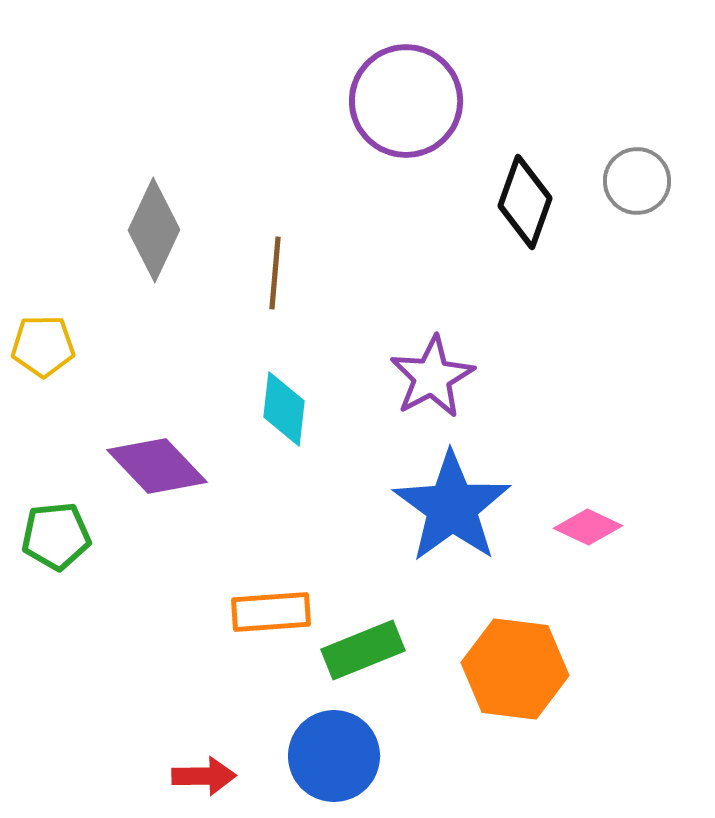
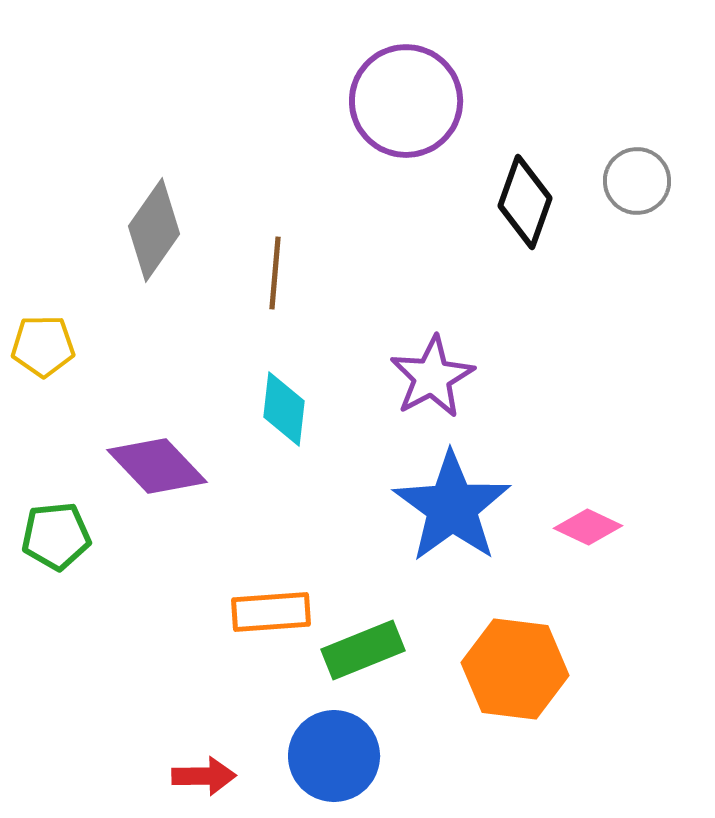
gray diamond: rotated 10 degrees clockwise
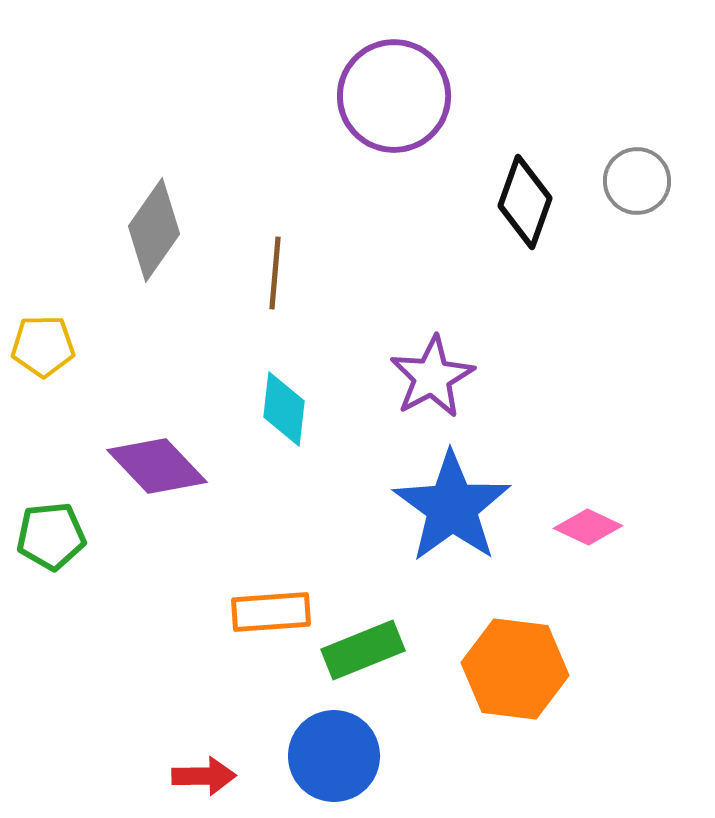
purple circle: moved 12 px left, 5 px up
green pentagon: moved 5 px left
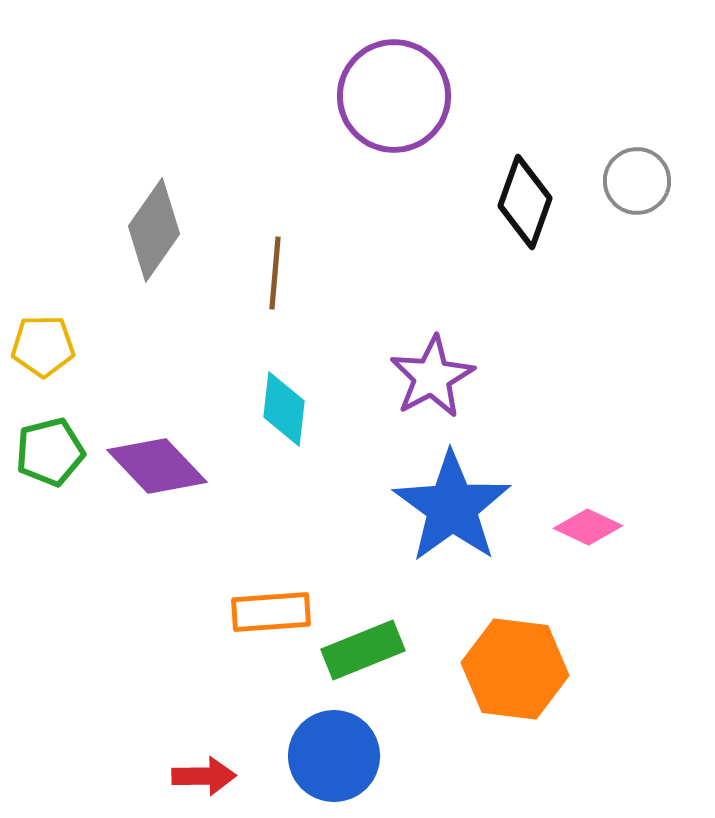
green pentagon: moved 1 px left, 84 px up; rotated 8 degrees counterclockwise
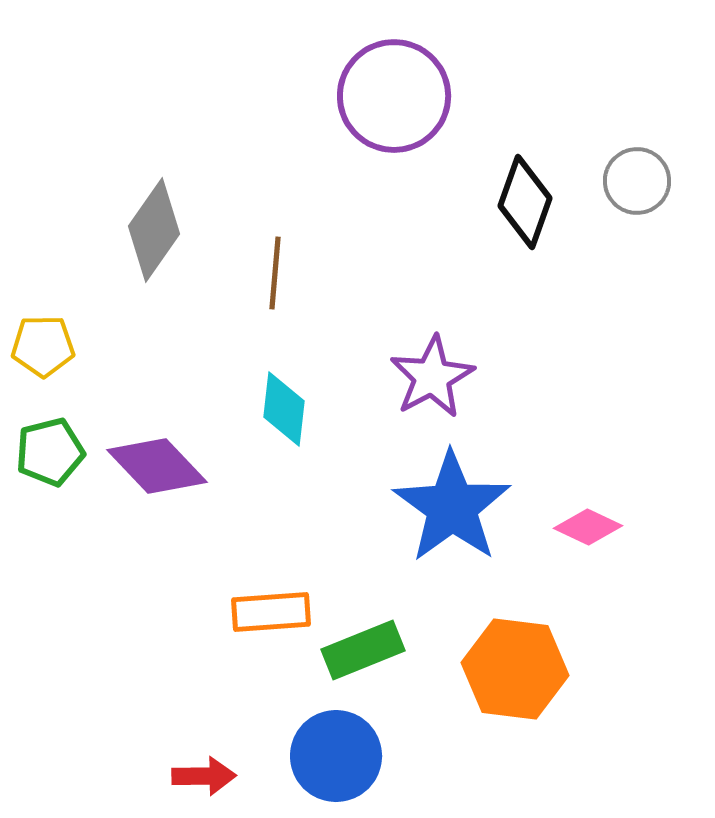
blue circle: moved 2 px right
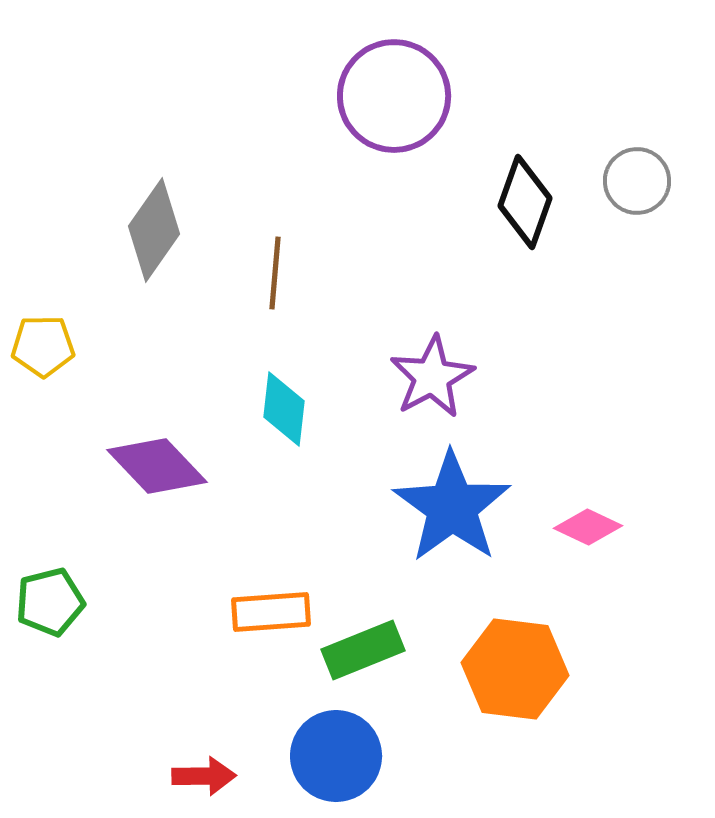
green pentagon: moved 150 px down
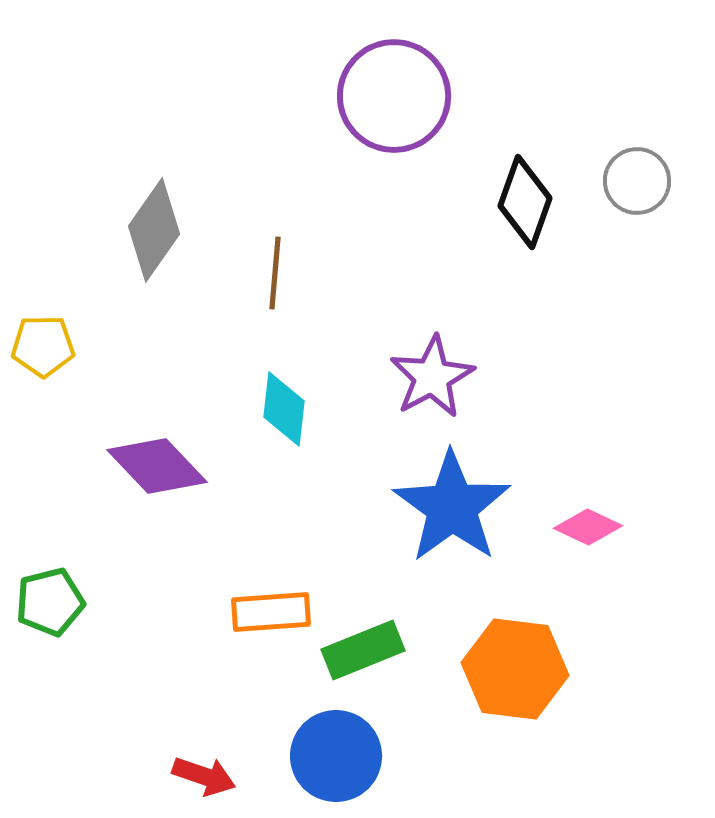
red arrow: rotated 20 degrees clockwise
